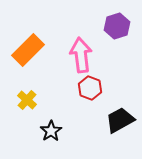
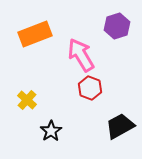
orange rectangle: moved 7 px right, 16 px up; rotated 24 degrees clockwise
pink arrow: rotated 24 degrees counterclockwise
black trapezoid: moved 6 px down
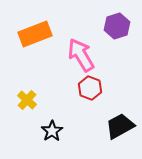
black star: moved 1 px right
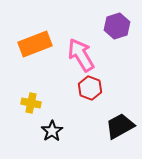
orange rectangle: moved 10 px down
yellow cross: moved 4 px right, 3 px down; rotated 30 degrees counterclockwise
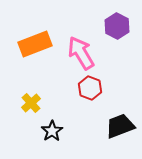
purple hexagon: rotated 15 degrees counterclockwise
pink arrow: moved 2 px up
yellow cross: rotated 36 degrees clockwise
black trapezoid: rotated 8 degrees clockwise
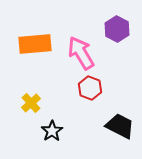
purple hexagon: moved 3 px down
orange rectangle: rotated 16 degrees clockwise
black trapezoid: rotated 48 degrees clockwise
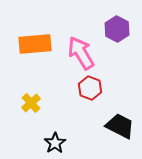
black star: moved 3 px right, 12 px down
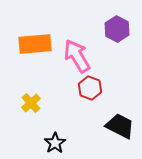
pink arrow: moved 4 px left, 3 px down
